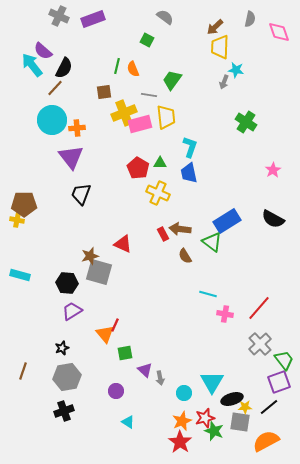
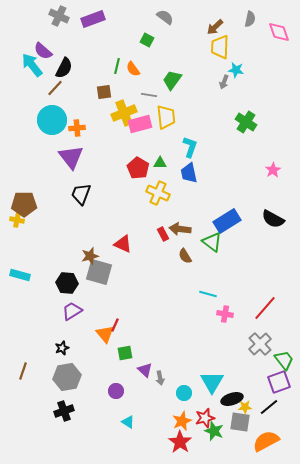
orange semicircle at (133, 69): rotated 14 degrees counterclockwise
red line at (259, 308): moved 6 px right
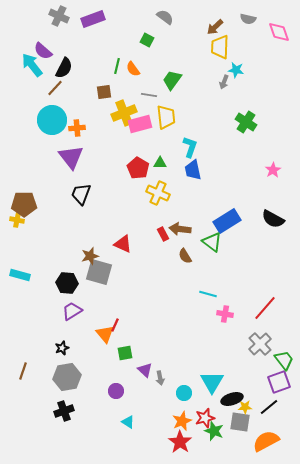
gray semicircle at (250, 19): moved 2 px left; rotated 91 degrees clockwise
blue trapezoid at (189, 173): moved 4 px right, 3 px up
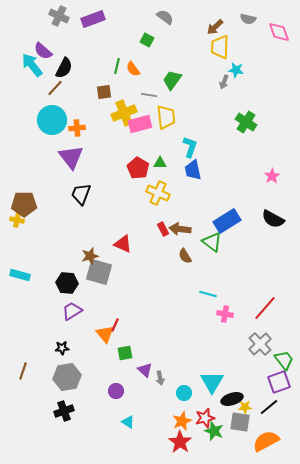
pink star at (273, 170): moved 1 px left, 6 px down
red rectangle at (163, 234): moved 5 px up
black star at (62, 348): rotated 16 degrees clockwise
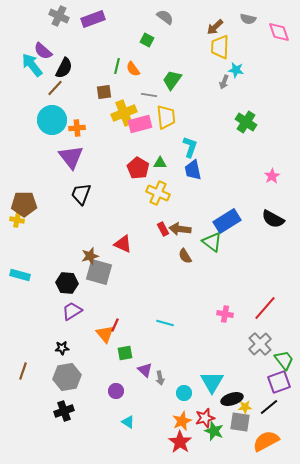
cyan line at (208, 294): moved 43 px left, 29 px down
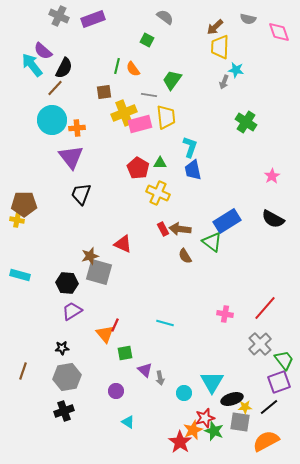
orange star at (182, 421): moved 11 px right, 9 px down
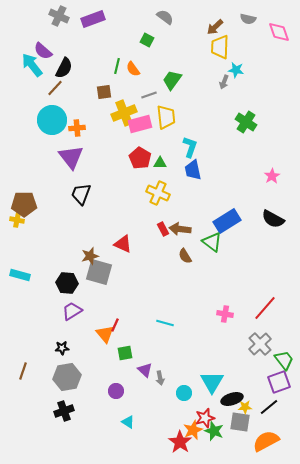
gray line at (149, 95): rotated 28 degrees counterclockwise
red pentagon at (138, 168): moved 2 px right, 10 px up
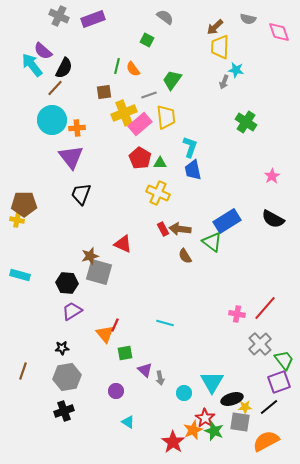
pink rectangle at (140, 124): rotated 25 degrees counterclockwise
pink cross at (225, 314): moved 12 px right
red star at (205, 418): rotated 24 degrees counterclockwise
red star at (180, 442): moved 7 px left
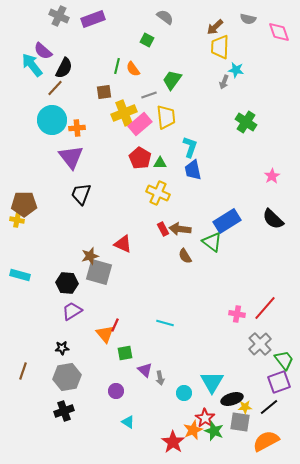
black semicircle at (273, 219): rotated 15 degrees clockwise
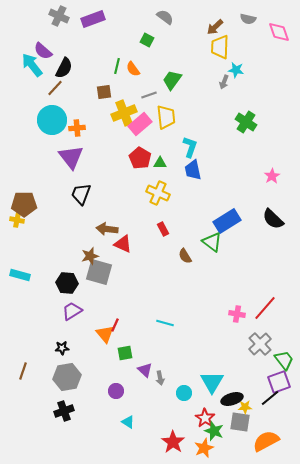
brown arrow at (180, 229): moved 73 px left
black line at (269, 407): moved 1 px right, 9 px up
orange star at (193, 430): moved 11 px right, 18 px down
